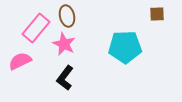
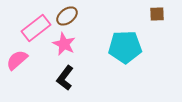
brown ellipse: rotated 65 degrees clockwise
pink rectangle: rotated 12 degrees clockwise
pink semicircle: moved 3 px left, 1 px up; rotated 15 degrees counterclockwise
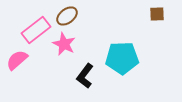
pink rectangle: moved 2 px down
cyan pentagon: moved 3 px left, 11 px down
black L-shape: moved 20 px right, 2 px up
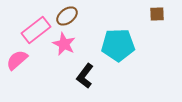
cyan pentagon: moved 4 px left, 13 px up
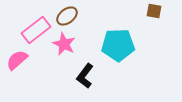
brown square: moved 3 px left, 3 px up; rotated 14 degrees clockwise
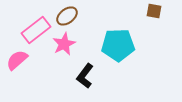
pink star: rotated 20 degrees clockwise
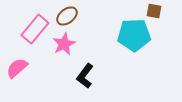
pink rectangle: moved 1 px left, 1 px up; rotated 12 degrees counterclockwise
cyan pentagon: moved 16 px right, 10 px up
pink semicircle: moved 8 px down
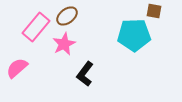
pink rectangle: moved 1 px right, 2 px up
black L-shape: moved 2 px up
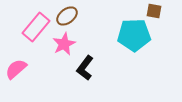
pink semicircle: moved 1 px left, 1 px down
black L-shape: moved 6 px up
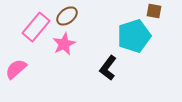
cyan pentagon: moved 1 px down; rotated 16 degrees counterclockwise
black L-shape: moved 23 px right
